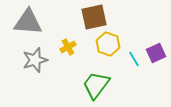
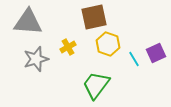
gray star: moved 1 px right, 1 px up
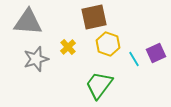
yellow cross: rotated 14 degrees counterclockwise
green trapezoid: moved 3 px right
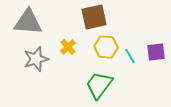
yellow hexagon: moved 2 px left, 3 px down; rotated 15 degrees counterclockwise
purple square: moved 1 px up; rotated 18 degrees clockwise
cyan line: moved 4 px left, 3 px up
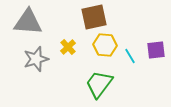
yellow hexagon: moved 1 px left, 2 px up
purple square: moved 2 px up
green trapezoid: moved 1 px up
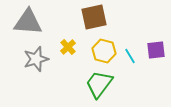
yellow hexagon: moved 1 px left, 6 px down; rotated 10 degrees clockwise
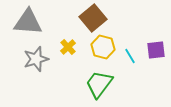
brown square: moved 1 px left, 1 px down; rotated 28 degrees counterclockwise
yellow hexagon: moved 1 px left, 4 px up
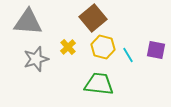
purple square: rotated 18 degrees clockwise
cyan line: moved 2 px left, 1 px up
green trapezoid: rotated 60 degrees clockwise
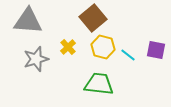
gray triangle: moved 1 px up
cyan line: rotated 21 degrees counterclockwise
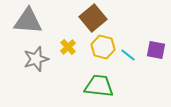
green trapezoid: moved 2 px down
